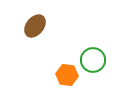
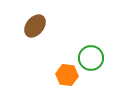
green circle: moved 2 px left, 2 px up
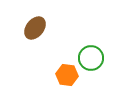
brown ellipse: moved 2 px down
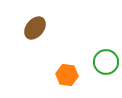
green circle: moved 15 px right, 4 px down
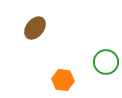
orange hexagon: moved 4 px left, 5 px down
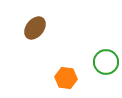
orange hexagon: moved 3 px right, 2 px up
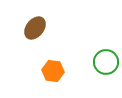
orange hexagon: moved 13 px left, 7 px up
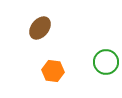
brown ellipse: moved 5 px right
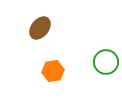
orange hexagon: rotated 15 degrees counterclockwise
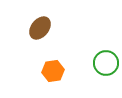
green circle: moved 1 px down
